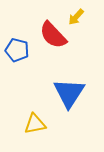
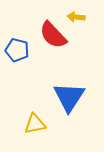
yellow arrow: rotated 54 degrees clockwise
blue triangle: moved 4 px down
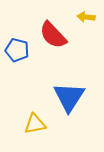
yellow arrow: moved 10 px right
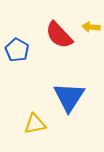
yellow arrow: moved 5 px right, 10 px down
red semicircle: moved 6 px right
blue pentagon: rotated 15 degrees clockwise
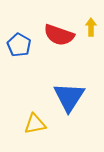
yellow arrow: rotated 84 degrees clockwise
red semicircle: rotated 28 degrees counterclockwise
blue pentagon: moved 2 px right, 5 px up
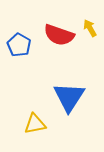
yellow arrow: moved 1 px left, 1 px down; rotated 30 degrees counterclockwise
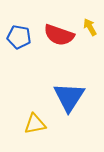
yellow arrow: moved 1 px up
blue pentagon: moved 8 px up; rotated 20 degrees counterclockwise
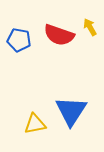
blue pentagon: moved 3 px down
blue triangle: moved 2 px right, 14 px down
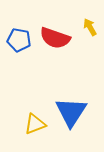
red semicircle: moved 4 px left, 3 px down
blue triangle: moved 1 px down
yellow triangle: rotated 10 degrees counterclockwise
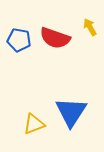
yellow triangle: moved 1 px left
